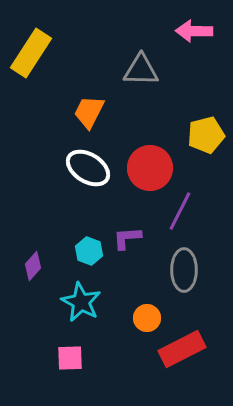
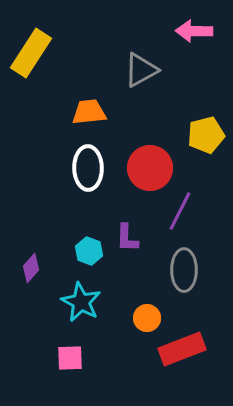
gray triangle: rotated 30 degrees counterclockwise
orange trapezoid: rotated 57 degrees clockwise
white ellipse: rotated 57 degrees clockwise
purple L-shape: rotated 84 degrees counterclockwise
purple diamond: moved 2 px left, 2 px down
red rectangle: rotated 6 degrees clockwise
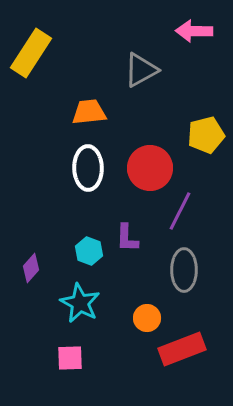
cyan star: moved 1 px left, 1 px down
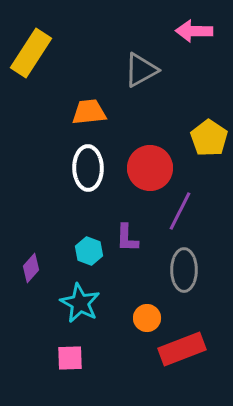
yellow pentagon: moved 3 px right, 3 px down; rotated 24 degrees counterclockwise
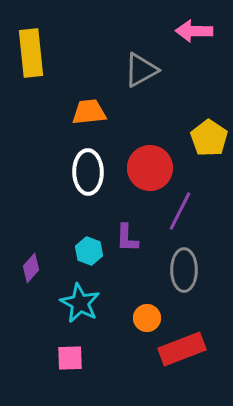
yellow rectangle: rotated 39 degrees counterclockwise
white ellipse: moved 4 px down
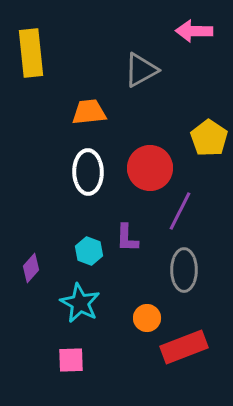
red rectangle: moved 2 px right, 2 px up
pink square: moved 1 px right, 2 px down
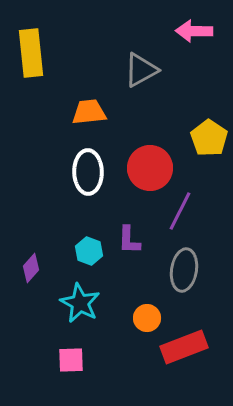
purple L-shape: moved 2 px right, 2 px down
gray ellipse: rotated 9 degrees clockwise
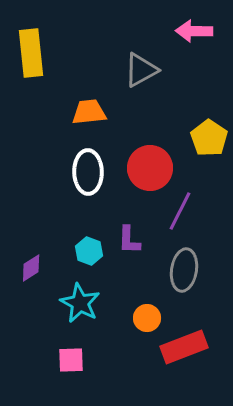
purple diamond: rotated 16 degrees clockwise
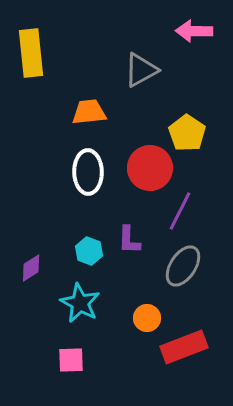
yellow pentagon: moved 22 px left, 5 px up
gray ellipse: moved 1 px left, 4 px up; rotated 24 degrees clockwise
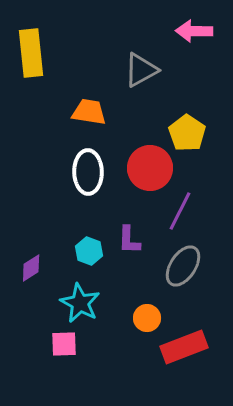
orange trapezoid: rotated 15 degrees clockwise
pink square: moved 7 px left, 16 px up
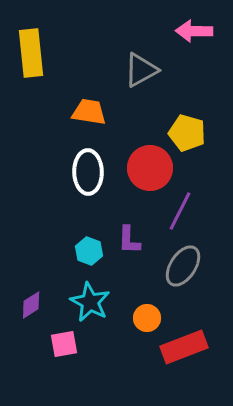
yellow pentagon: rotated 18 degrees counterclockwise
purple diamond: moved 37 px down
cyan star: moved 10 px right, 1 px up
pink square: rotated 8 degrees counterclockwise
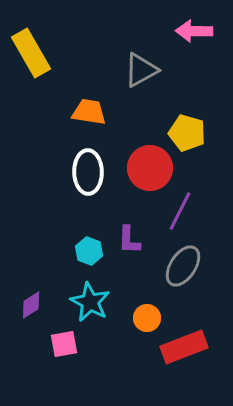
yellow rectangle: rotated 24 degrees counterclockwise
